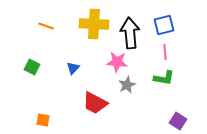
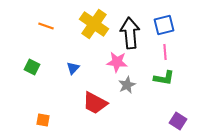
yellow cross: rotated 32 degrees clockwise
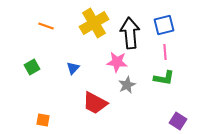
yellow cross: moved 1 px up; rotated 24 degrees clockwise
green square: rotated 35 degrees clockwise
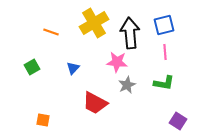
orange line: moved 5 px right, 6 px down
green L-shape: moved 5 px down
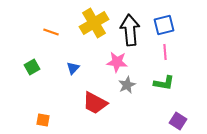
black arrow: moved 3 px up
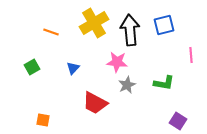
pink line: moved 26 px right, 3 px down
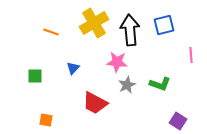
green square: moved 3 px right, 9 px down; rotated 28 degrees clockwise
green L-shape: moved 4 px left, 1 px down; rotated 10 degrees clockwise
orange square: moved 3 px right
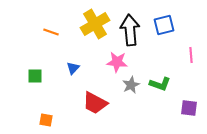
yellow cross: moved 1 px right, 1 px down
gray star: moved 4 px right
purple square: moved 11 px right, 13 px up; rotated 24 degrees counterclockwise
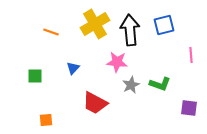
orange square: rotated 16 degrees counterclockwise
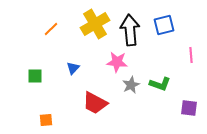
orange line: moved 3 px up; rotated 63 degrees counterclockwise
